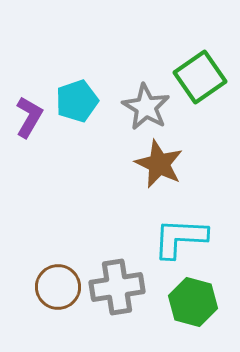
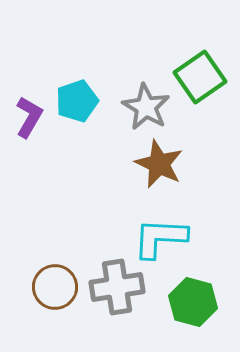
cyan L-shape: moved 20 px left
brown circle: moved 3 px left
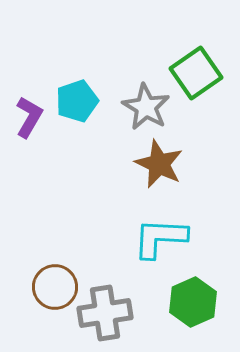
green square: moved 4 px left, 4 px up
gray cross: moved 12 px left, 26 px down
green hexagon: rotated 21 degrees clockwise
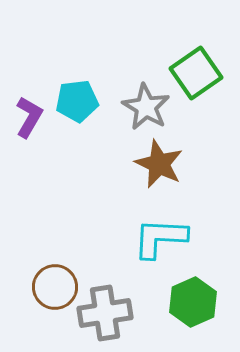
cyan pentagon: rotated 12 degrees clockwise
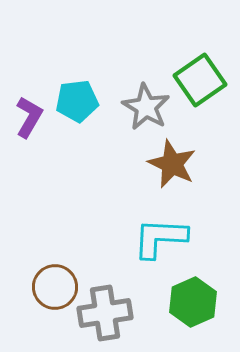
green square: moved 4 px right, 7 px down
brown star: moved 13 px right
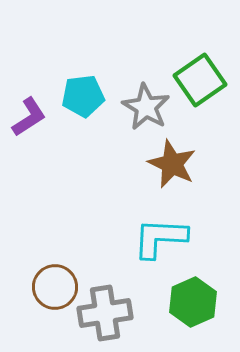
cyan pentagon: moved 6 px right, 5 px up
purple L-shape: rotated 27 degrees clockwise
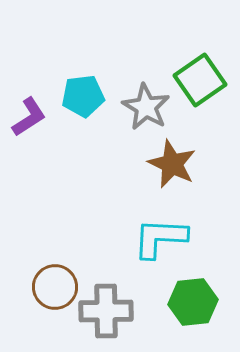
green hexagon: rotated 18 degrees clockwise
gray cross: moved 1 px right, 2 px up; rotated 8 degrees clockwise
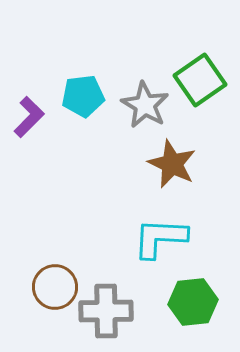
gray star: moved 1 px left, 2 px up
purple L-shape: rotated 12 degrees counterclockwise
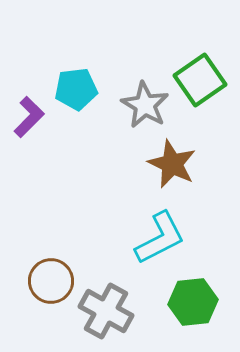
cyan pentagon: moved 7 px left, 7 px up
cyan L-shape: rotated 150 degrees clockwise
brown circle: moved 4 px left, 6 px up
gray cross: rotated 30 degrees clockwise
